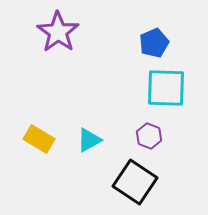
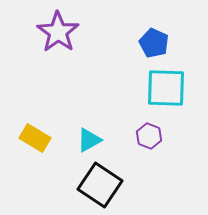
blue pentagon: rotated 24 degrees counterclockwise
yellow rectangle: moved 4 px left, 1 px up
black square: moved 35 px left, 3 px down
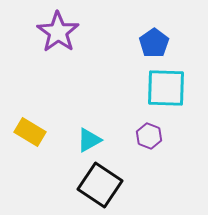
blue pentagon: rotated 12 degrees clockwise
yellow rectangle: moved 5 px left, 6 px up
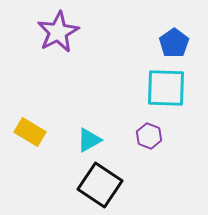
purple star: rotated 9 degrees clockwise
blue pentagon: moved 20 px right
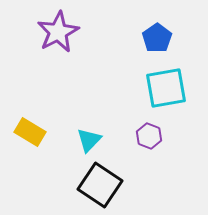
blue pentagon: moved 17 px left, 5 px up
cyan square: rotated 12 degrees counterclockwise
cyan triangle: rotated 16 degrees counterclockwise
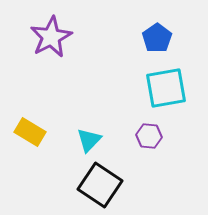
purple star: moved 7 px left, 5 px down
purple hexagon: rotated 15 degrees counterclockwise
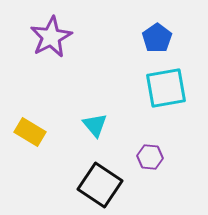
purple hexagon: moved 1 px right, 21 px down
cyan triangle: moved 6 px right, 15 px up; rotated 24 degrees counterclockwise
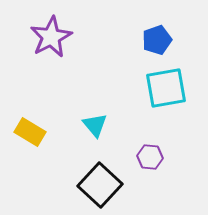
blue pentagon: moved 2 px down; rotated 16 degrees clockwise
black square: rotated 9 degrees clockwise
